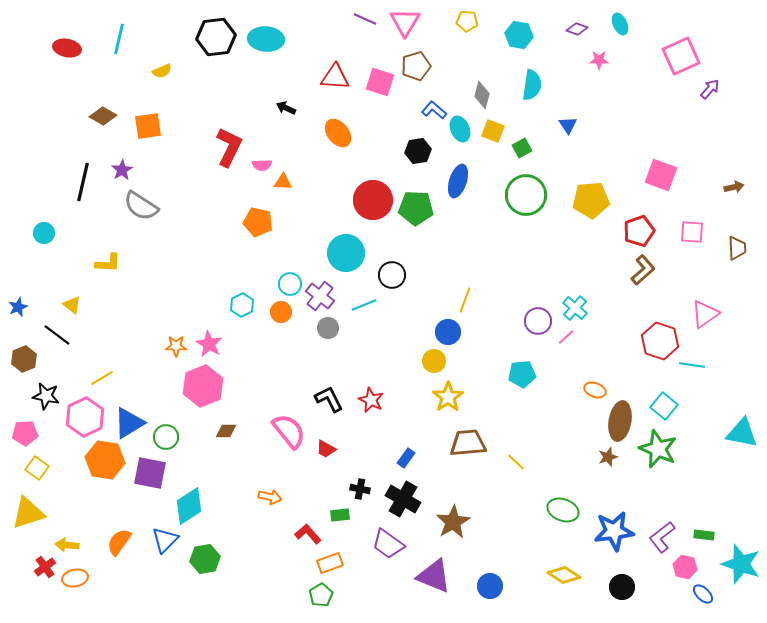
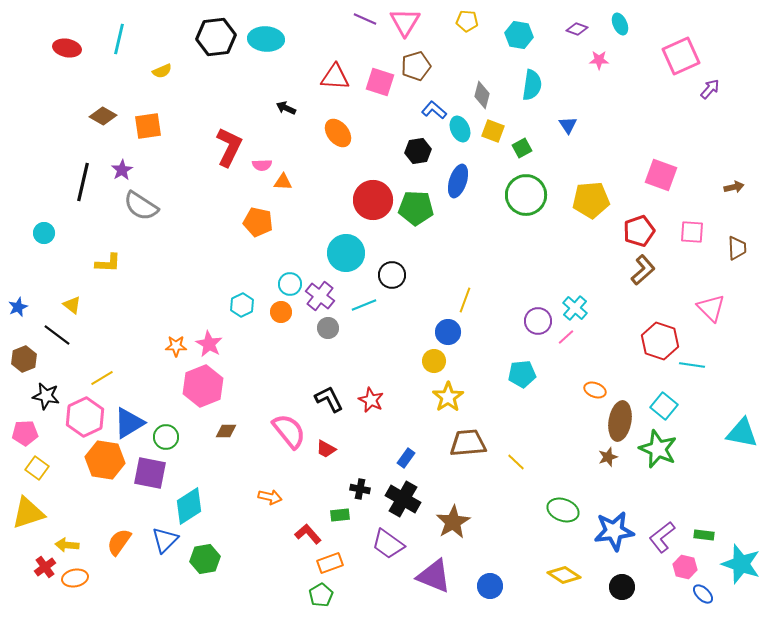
pink triangle at (705, 314): moved 6 px right, 6 px up; rotated 40 degrees counterclockwise
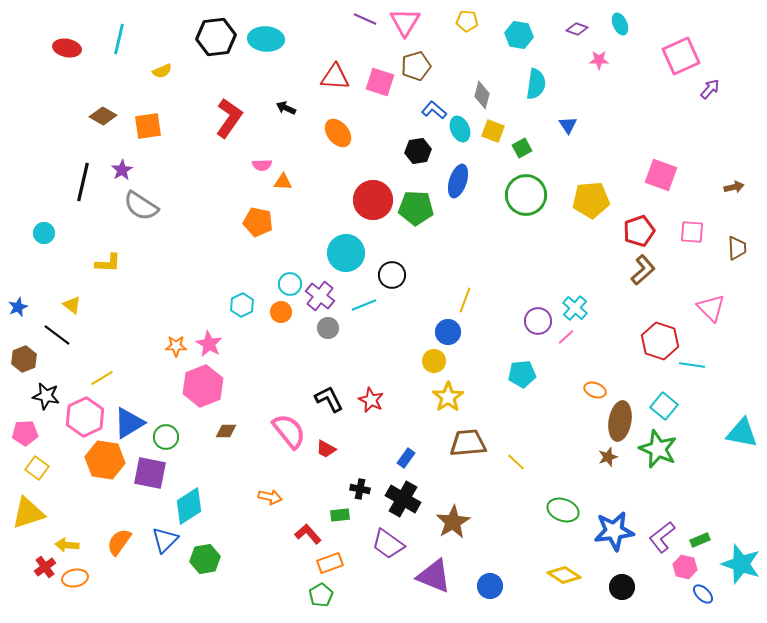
cyan semicircle at (532, 85): moved 4 px right, 1 px up
red L-shape at (229, 147): moved 29 px up; rotated 9 degrees clockwise
green rectangle at (704, 535): moved 4 px left, 5 px down; rotated 30 degrees counterclockwise
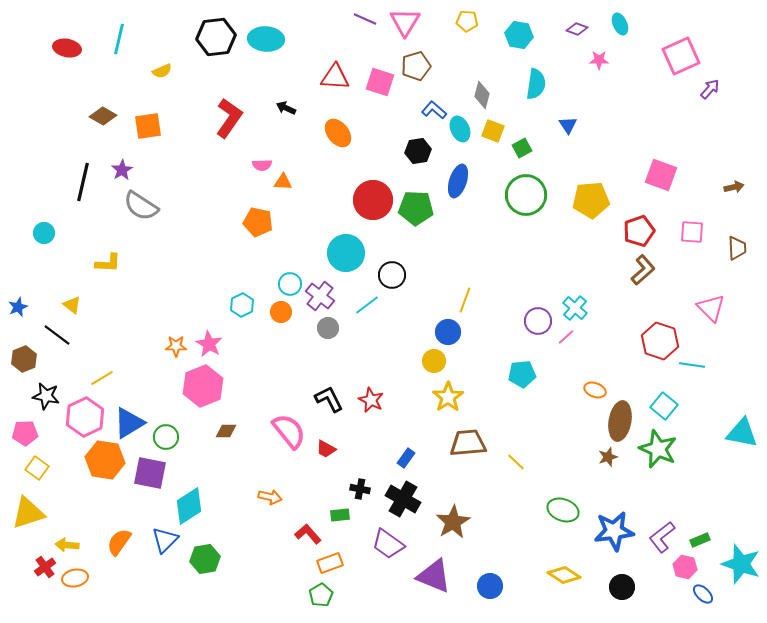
cyan line at (364, 305): moved 3 px right; rotated 15 degrees counterclockwise
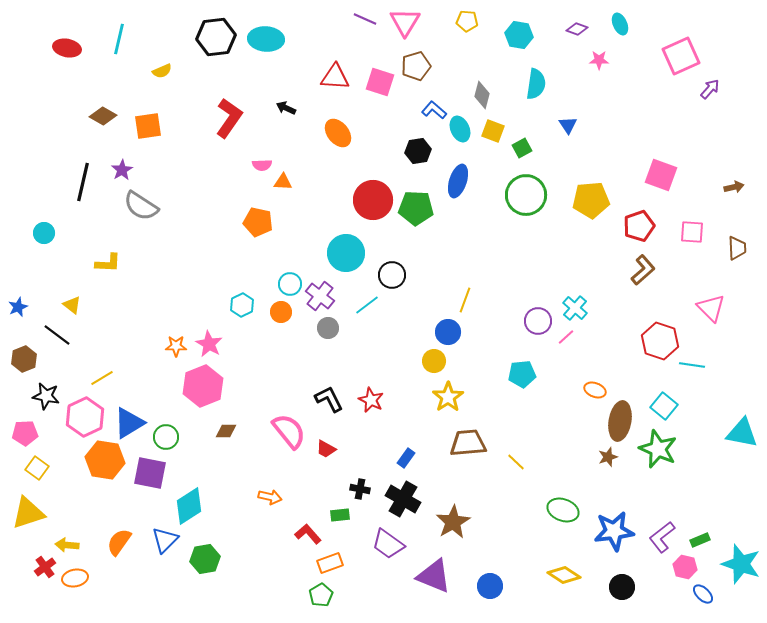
red pentagon at (639, 231): moved 5 px up
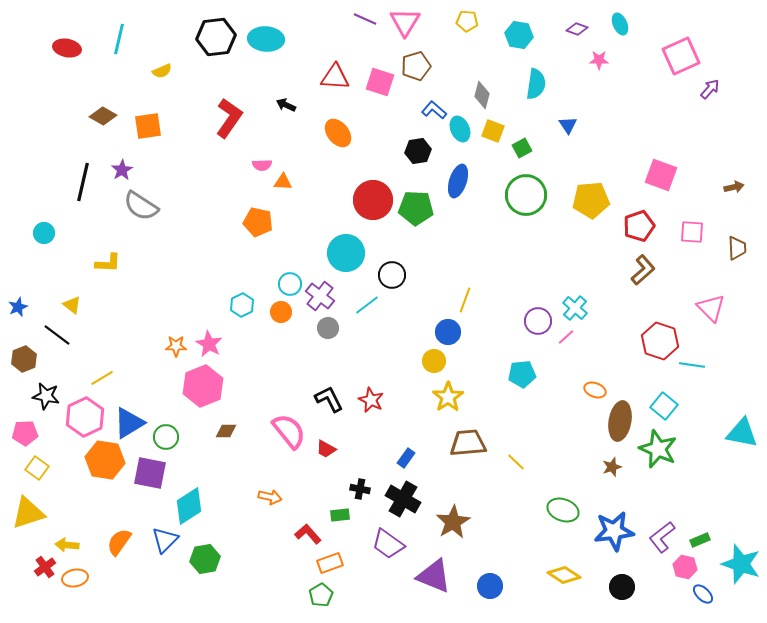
black arrow at (286, 108): moved 3 px up
brown star at (608, 457): moved 4 px right, 10 px down
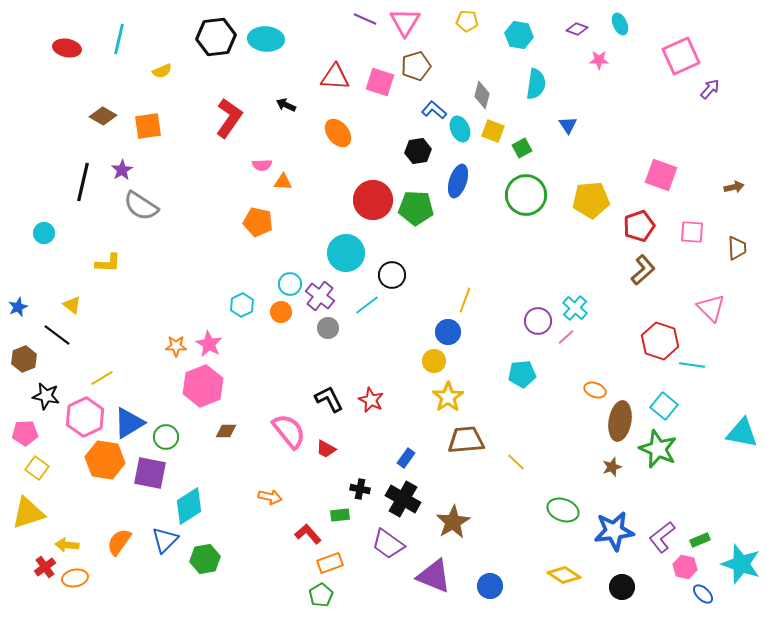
brown trapezoid at (468, 443): moved 2 px left, 3 px up
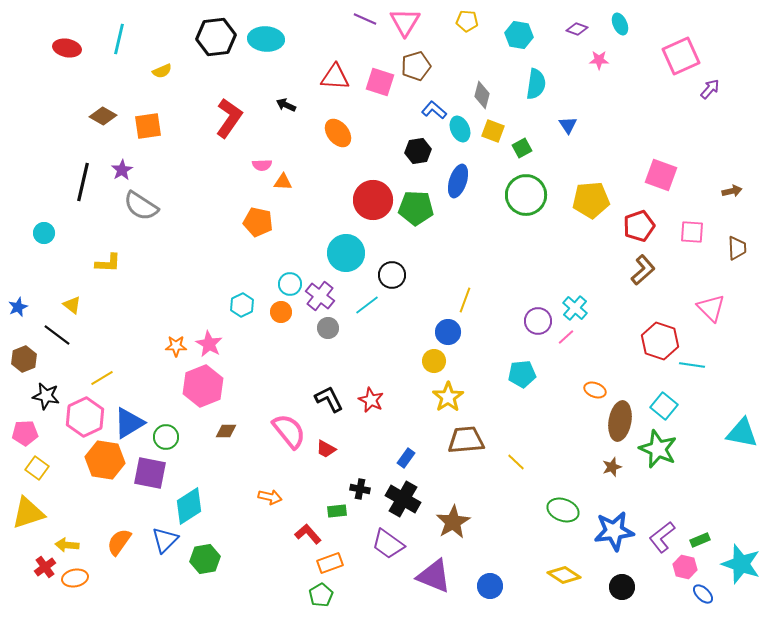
brown arrow at (734, 187): moved 2 px left, 4 px down
green rectangle at (340, 515): moved 3 px left, 4 px up
